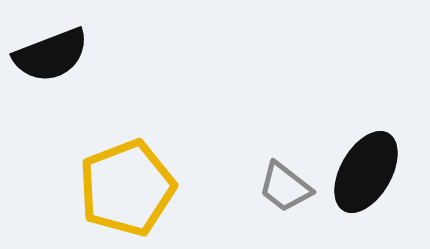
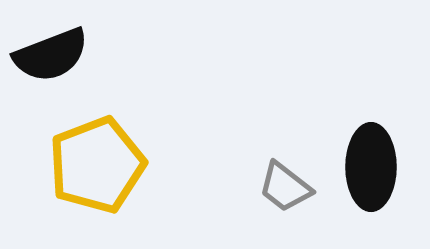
black ellipse: moved 5 px right, 5 px up; rotated 30 degrees counterclockwise
yellow pentagon: moved 30 px left, 23 px up
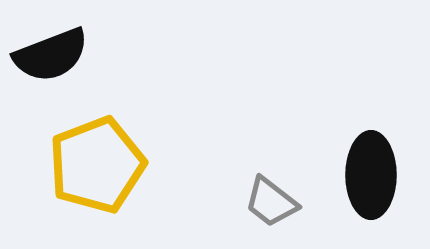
black ellipse: moved 8 px down
gray trapezoid: moved 14 px left, 15 px down
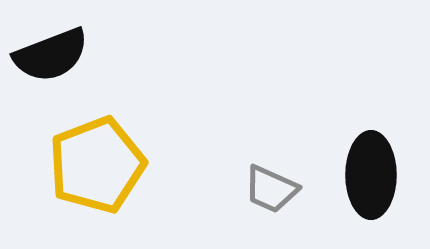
gray trapezoid: moved 13 px up; rotated 14 degrees counterclockwise
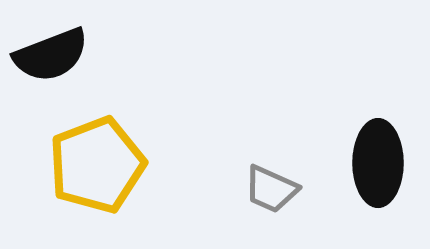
black ellipse: moved 7 px right, 12 px up
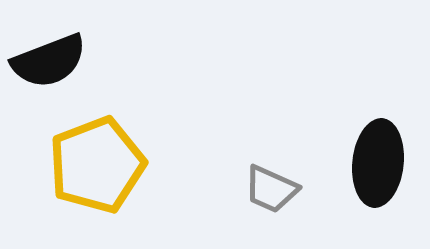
black semicircle: moved 2 px left, 6 px down
black ellipse: rotated 6 degrees clockwise
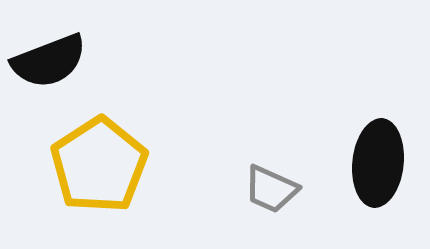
yellow pentagon: moved 2 px right; rotated 12 degrees counterclockwise
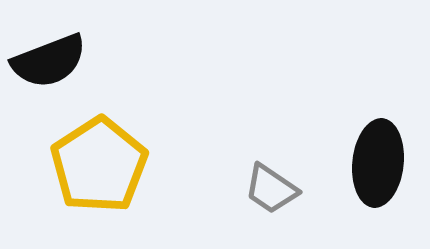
gray trapezoid: rotated 10 degrees clockwise
